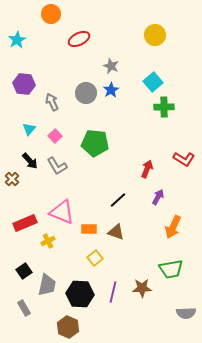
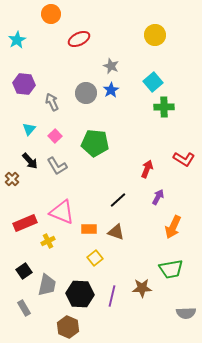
purple line: moved 1 px left, 4 px down
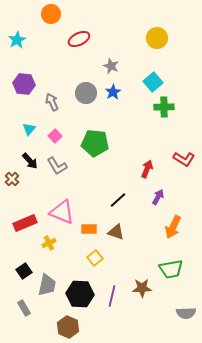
yellow circle: moved 2 px right, 3 px down
blue star: moved 2 px right, 2 px down
yellow cross: moved 1 px right, 2 px down
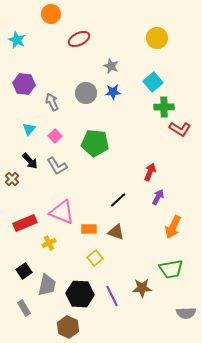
cyan star: rotated 18 degrees counterclockwise
blue star: rotated 28 degrees clockwise
red L-shape: moved 4 px left, 30 px up
red arrow: moved 3 px right, 3 px down
purple line: rotated 40 degrees counterclockwise
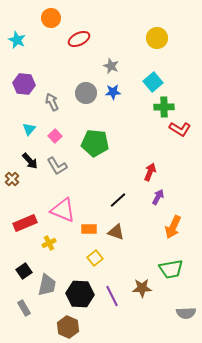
orange circle: moved 4 px down
pink triangle: moved 1 px right, 2 px up
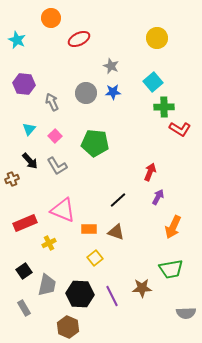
brown cross: rotated 24 degrees clockwise
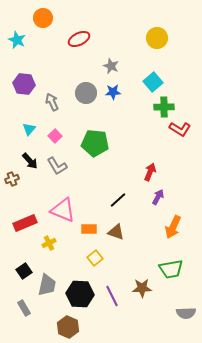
orange circle: moved 8 px left
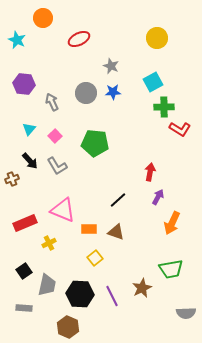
cyan square: rotated 12 degrees clockwise
red arrow: rotated 12 degrees counterclockwise
orange arrow: moved 1 px left, 4 px up
brown star: rotated 24 degrees counterclockwise
gray rectangle: rotated 56 degrees counterclockwise
